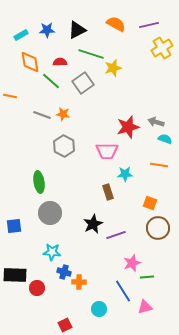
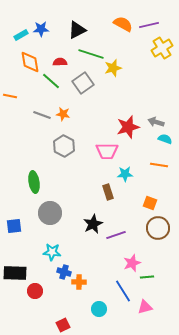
orange semicircle at (116, 24): moved 7 px right
blue star at (47, 30): moved 6 px left, 1 px up
green ellipse at (39, 182): moved 5 px left
black rectangle at (15, 275): moved 2 px up
red circle at (37, 288): moved 2 px left, 3 px down
red square at (65, 325): moved 2 px left
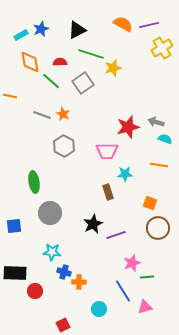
blue star at (41, 29): rotated 21 degrees counterclockwise
orange star at (63, 114): rotated 16 degrees clockwise
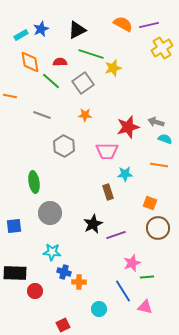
orange star at (63, 114): moved 22 px right, 1 px down; rotated 24 degrees counterclockwise
pink triangle at (145, 307): rotated 28 degrees clockwise
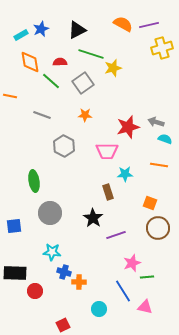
yellow cross at (162, 48): rotated 15 degrees clockwise
green ellipse at (34, 182): moved 1 px up
black star at (93, 224): moved 6 px up; rotated 12 degrees counterclockwise
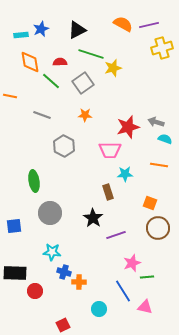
cyan rectangle at (21, 35): rotated 24 degrees clockwise
pink trapezoid at (107, 151): moved 3 px right, 1 px up
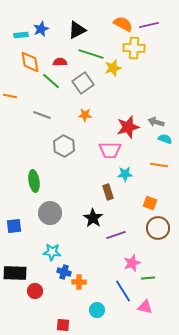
yellow cross at (162, 48): moved 28 px left; rotated 20 degrees clockwise
green line at (147, 277): moved 1 px right, 1 px down
cyan circle at (99, 309): moved 2 px left, 1 px down
red square at (63, 325): rotated 32 degrees clockwise
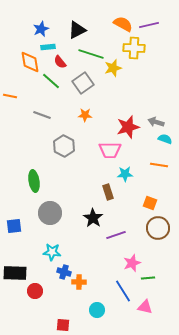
cyan rectangle at (21, 35): moved 27 px right, 12 px down
red semicircle at (60, 62): rotated 128 degrees counterclockwise
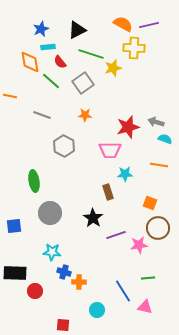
pink star at (132, 263): moved 7 px right, 18 px up; rotated 12 degrees clockwise
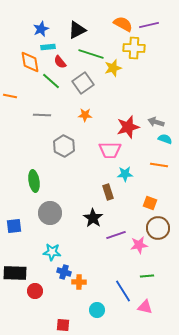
gray line at (42, 115): rotated 18 degrees counterclockwise
green line at (148, 278): moved 1 px left, 2 px up
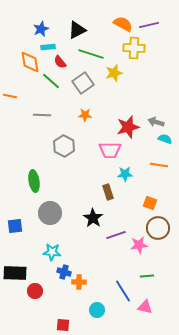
yellow star at (113, 68): moved 1 px right, 5 px down
blue square at (14, 226): moved 1 px right
